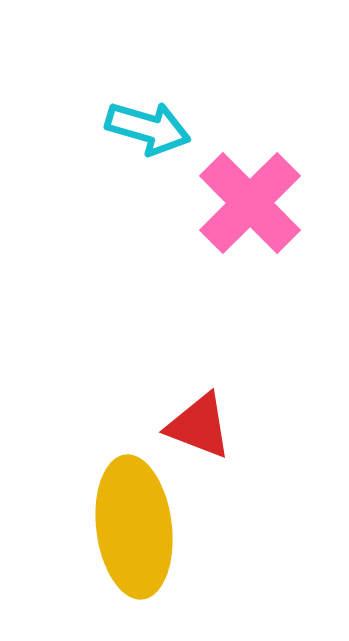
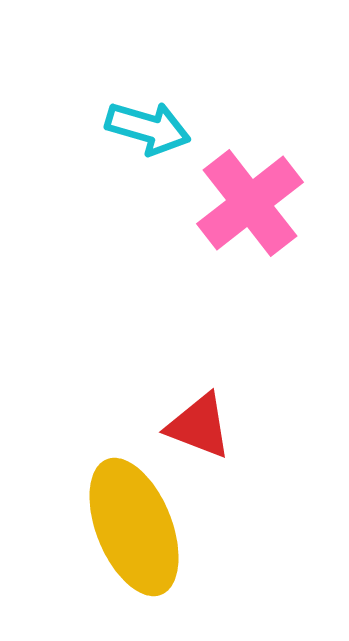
pink cross: rotated 7 degrees clockwise
yellow ellipse: rotated 15 degrees counterclockwise
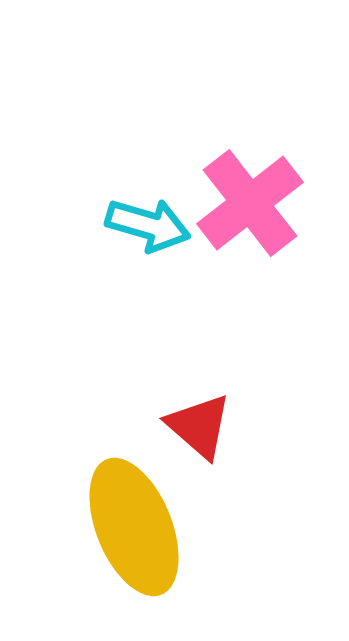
cyan arrow: moved 97 px down
red triangle: rotated 20 degrees clockwise
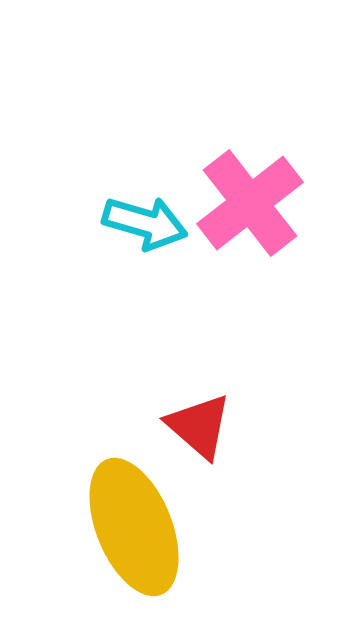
cyan arrow: moved 3 px left, 2 px up
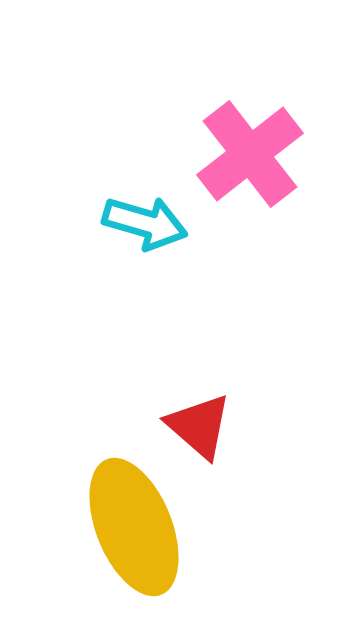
pink cross: moved 49 px up
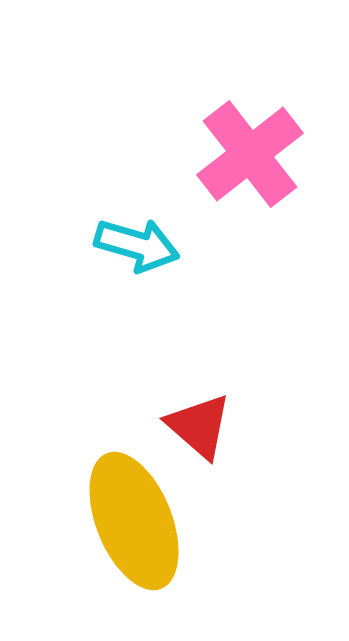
cyan arrow: moved 8 px left, 22 px down
yellow ellipse: moved 6 px up
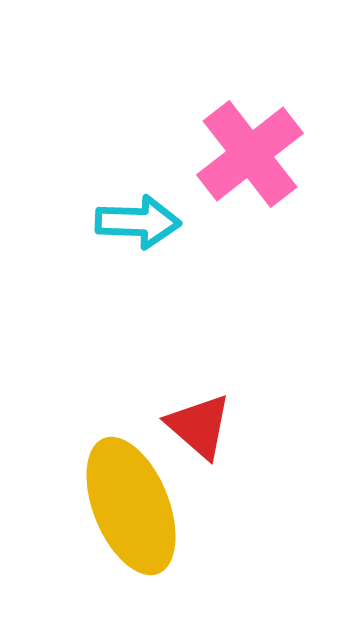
cyan arrow: moved 1 px right, 23 px up; rotated 14 degrees counterclockwise
yellow ellipse: moved 3 px left, 15 px up
